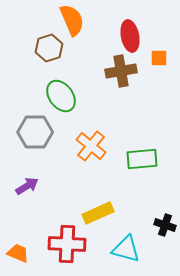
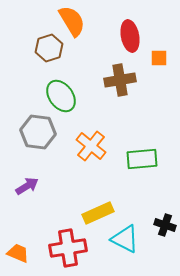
orange semicircle: moved 1 px down; rotated 8 degrees counterclockwise
brown cross: moved 1 px left, 9 px down
gray hexagon: moved 3 px right; rotated 8 degrees clockwise
red cross: moved 1 px right, 4 px down; rotated 12 degrees counterclockwise
cyan triangle: moved 1 px left, 10 px up; rotated 12 degrees clockwise
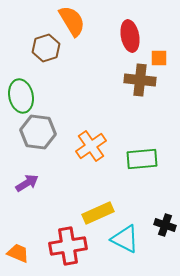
brown hexagon: moved 3 px left
brown cross: moved 20 px right; rotated 16 degrees clockwise
green ellipse: moved 40 px left; rotated 24 degrees clockwise
orange cross: rotated 16 degrees clockwise
purple arrow: moved 3 px up
red cross: moved 2 px up
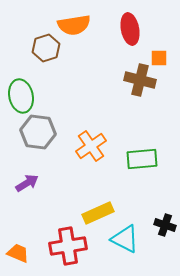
orange semicircle: moved 2 px right, 4 px down; rotated 112 degrees clockwise
red ellipse: moved 7 px up
brown cross: rotated 8 degrees clockwise
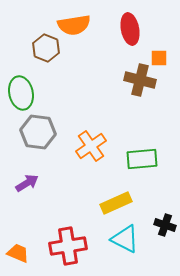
brown hexagon: rotated 20 degrees counterclockwise
green ellipse: moved 3 px up
yellow rectangle: moved 18 px right, 10 px up
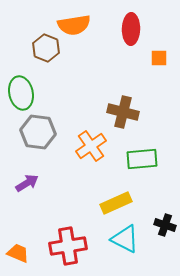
red ellipse: moved 1 px right; rotated 12 degrees clockwise
brown cross: moved 17 px left, 32 px down
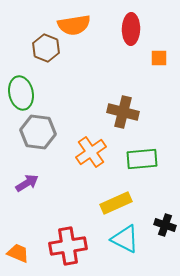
orange cross: moved 6 px down
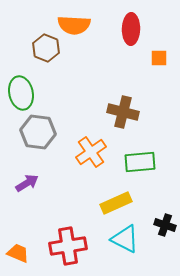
orange semicircle: rotated 12 degrees clockwise
green rectangle: moved 2 px left, 3 px down
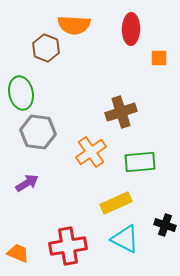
brown cross: moved 2 px left; rotated 32 degrees counterclockwise
